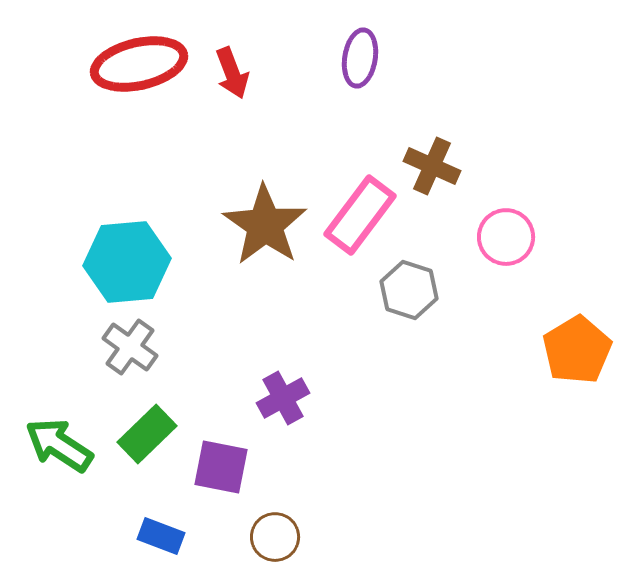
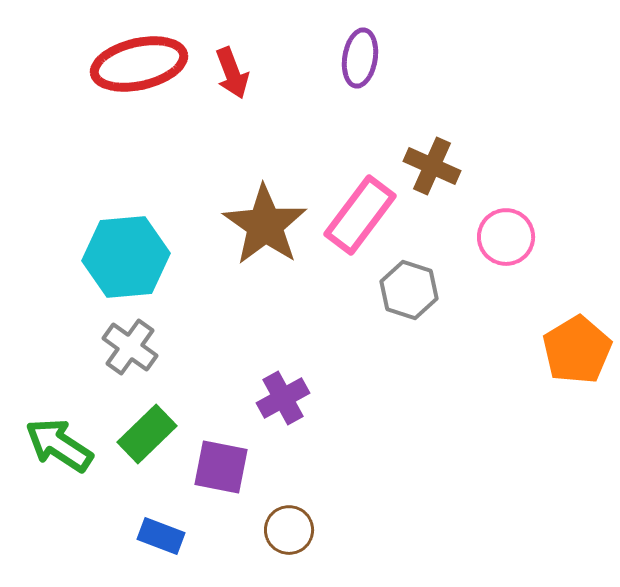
cyan hexagon: moved 1 px left, 5 px up
brown circle: moved 14 px right, 7 px up
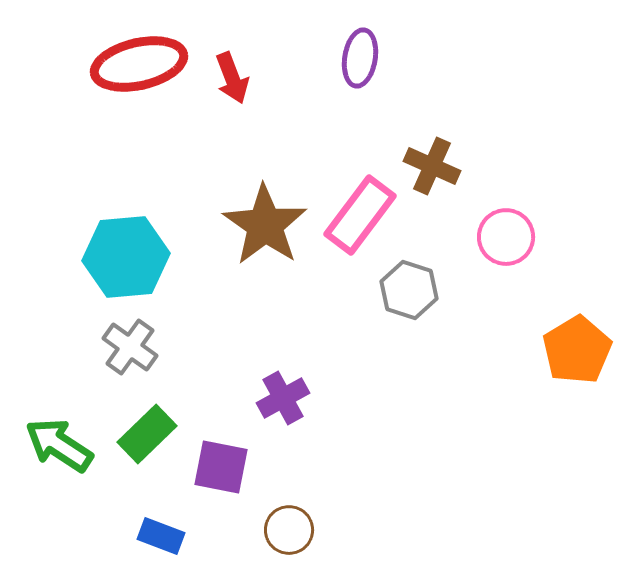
red arrow: moved 5 px down
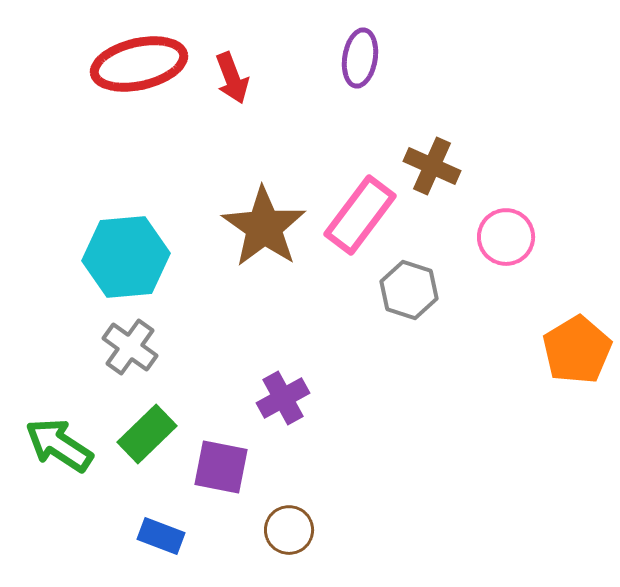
brown star: moved 1 px left, 2 px down
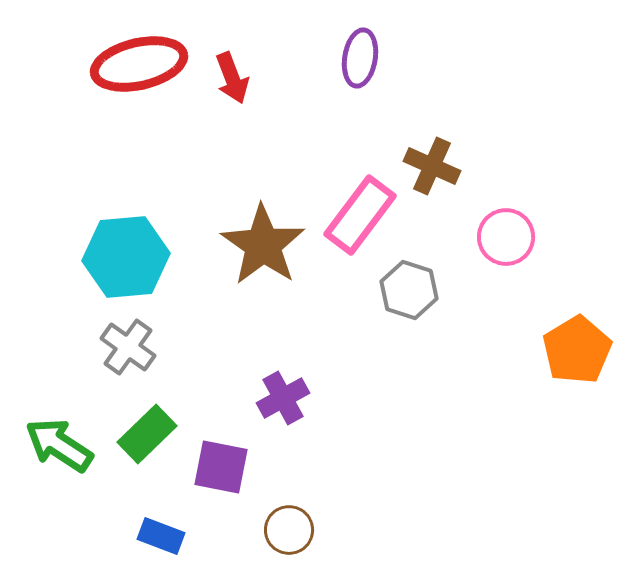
brown star: moved 1 px left, 18 px down
gray cross: moved 2 px left
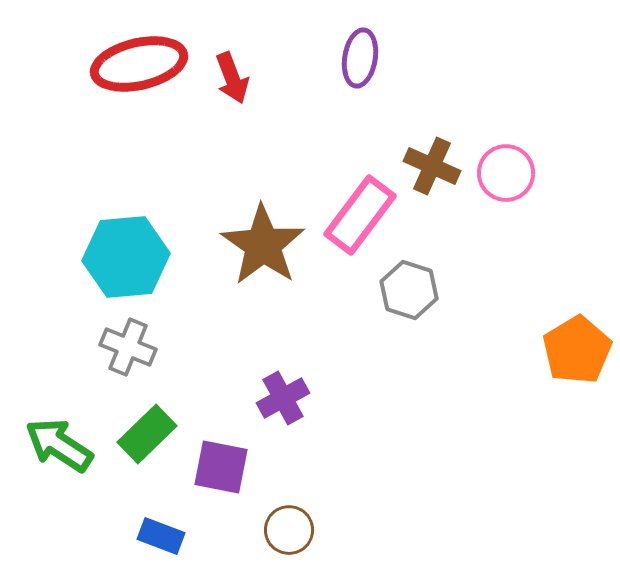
pink circle: moved 64 px up
gray cross: rotated 14 degrees counterclockwise
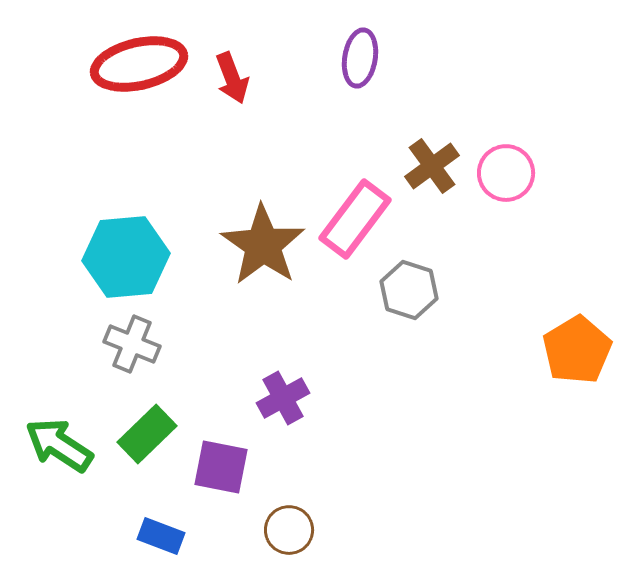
brown cross: rotated 30 degrees clockwise
pink rectangle: moved 5 px left, 4 px down
gray cross: moved 4 px right, 3 px up
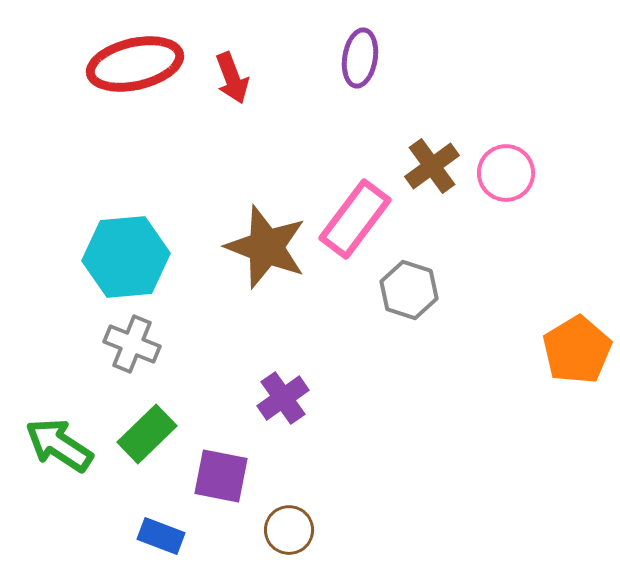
red ellipse: moved 4 px left
brown star: moved 3 px right, 2 px down; rotated 14 degrees counterclockwise
purple cross: rotated 6 degrees counterclockwise
purple square: moved 9 px down
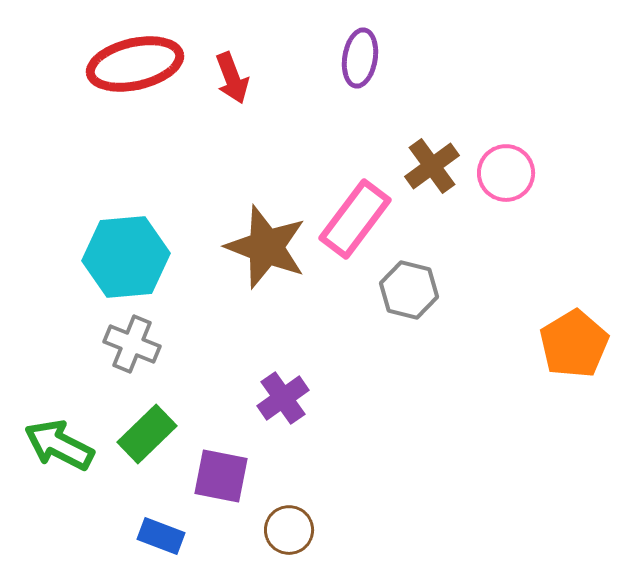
gray hexagon: rotated 4 degrees counterclockwise
orange pentagon: moved 3 px left, 6 px up
green arrow: rotated 6 degrees counterclockwise
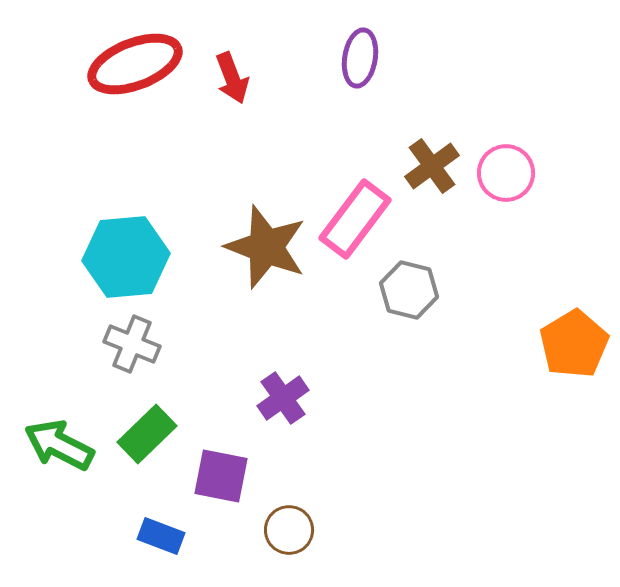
red ellipse: rotated 8 degrees counterclockwise
